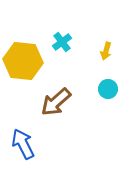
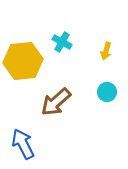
cyan cross: rotated 24 degrees counterclockwise
yellow hexagon: rotated 12 degrees counterclockwise
cyan circle: moved 1 px left, 3 px down
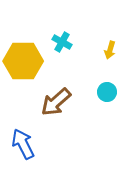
yellow arrow: moved 4 px right, 1 px up
yellow hexagon: rotated 6 degrees clockwise
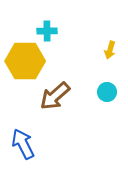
cyan cross: moved 15 px left, 11 px up; rotated 30 degrees counterclockwise
yellow hexagon: moved 2 px right
brown arrow: moved 1 px left, 6 px up
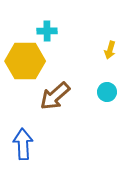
blue arrow: rotated 24 degrees clockwise
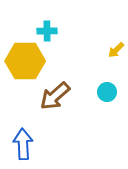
yellow arrow: moved 6 px right; rotated 30 degrees clockwise
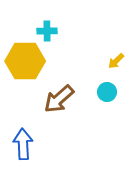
yellow arrow: moved 11 px down
brown arrow: moved 4 px right, 3 px down
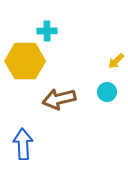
brown arrow: rotated 28 degrees clockwise
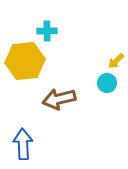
yellow hexagon: rotated 6 degrees counterclockwise
cyan circle: moved 9 px up
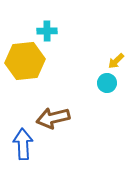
brown arrow: moved 6 px left, 19 px down
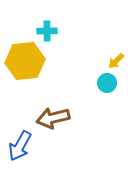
blue arrow: moved 3 px left, 2 px down; rotated 148 degrees counterclockwise
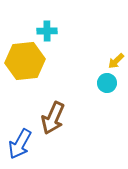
brown arrow: rotated 52 degrees counterclockwise
blue arrow: moved 2 px up
